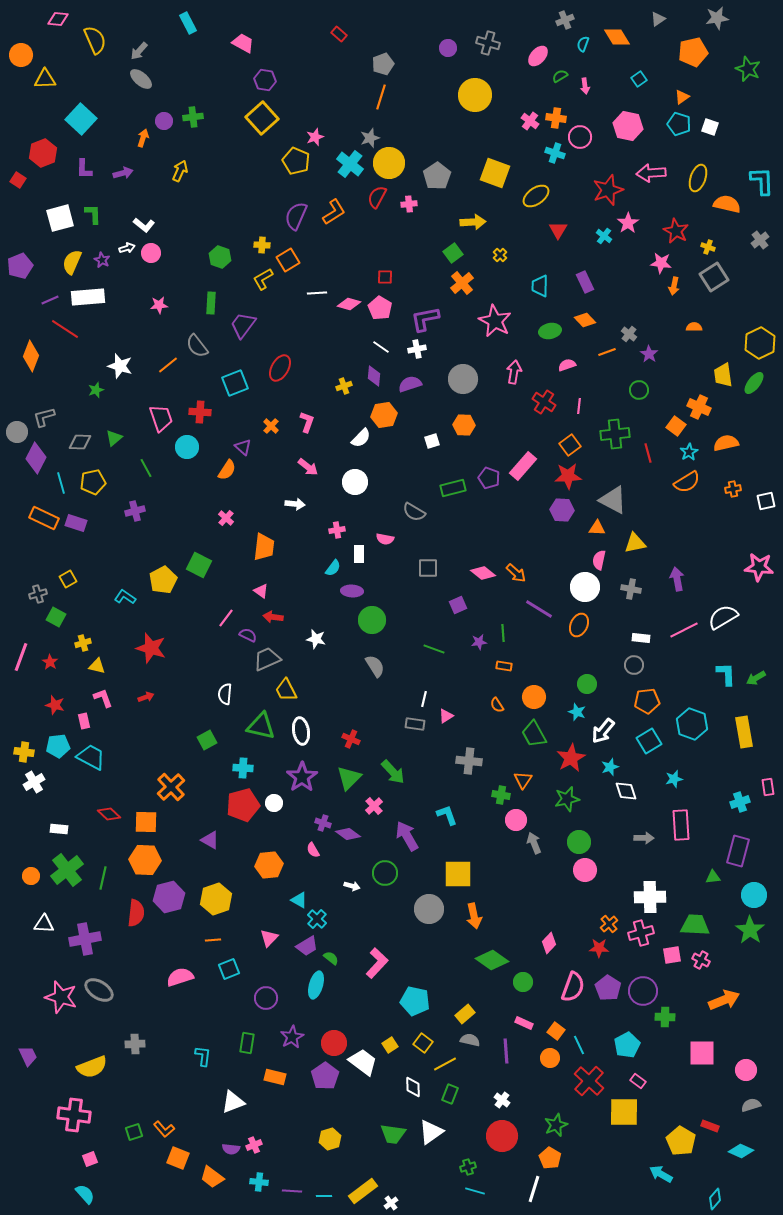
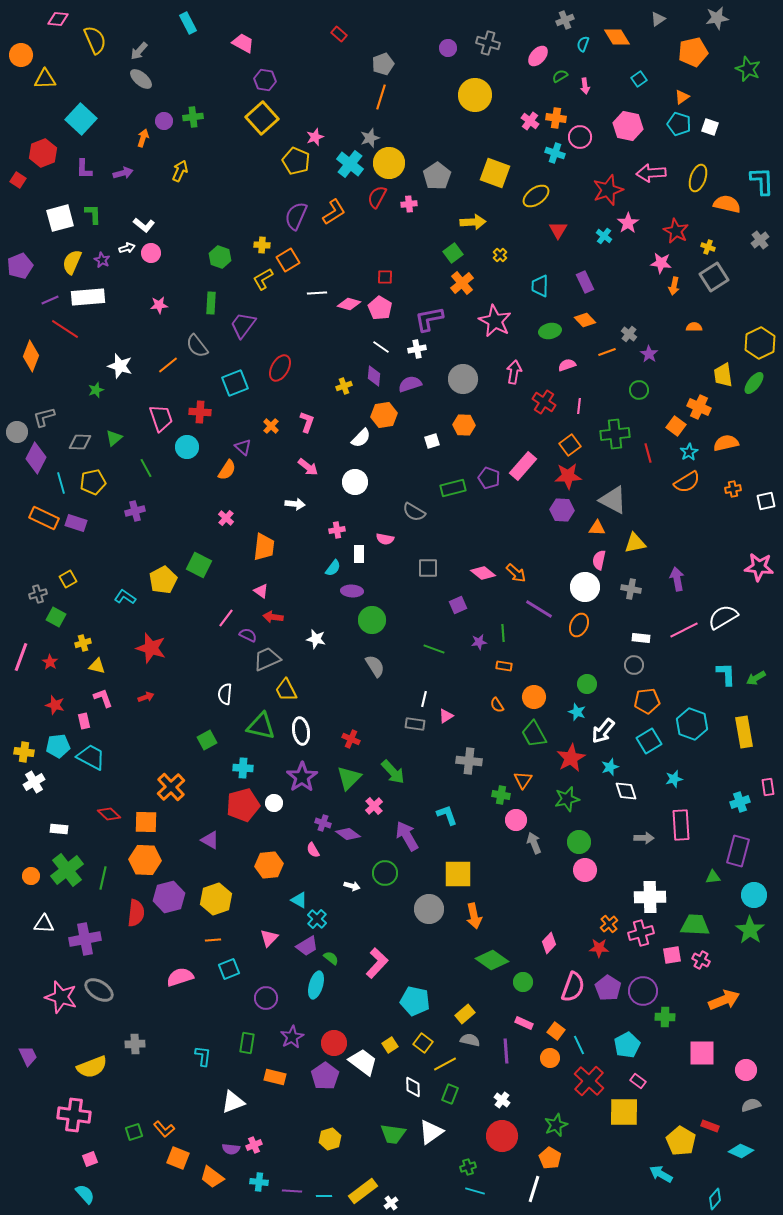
purple L-shape at (425, 319): moved 4 px right
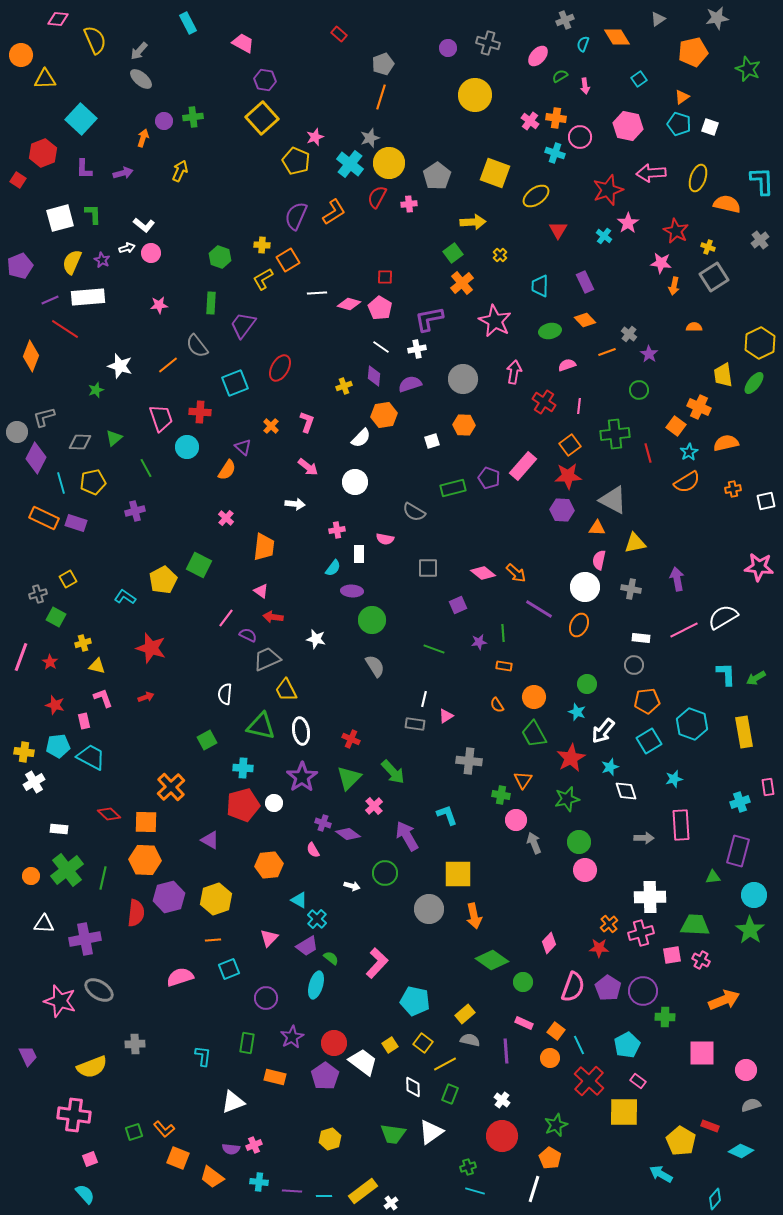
pink star at (61, 997): moved 1 px left, 4 px down
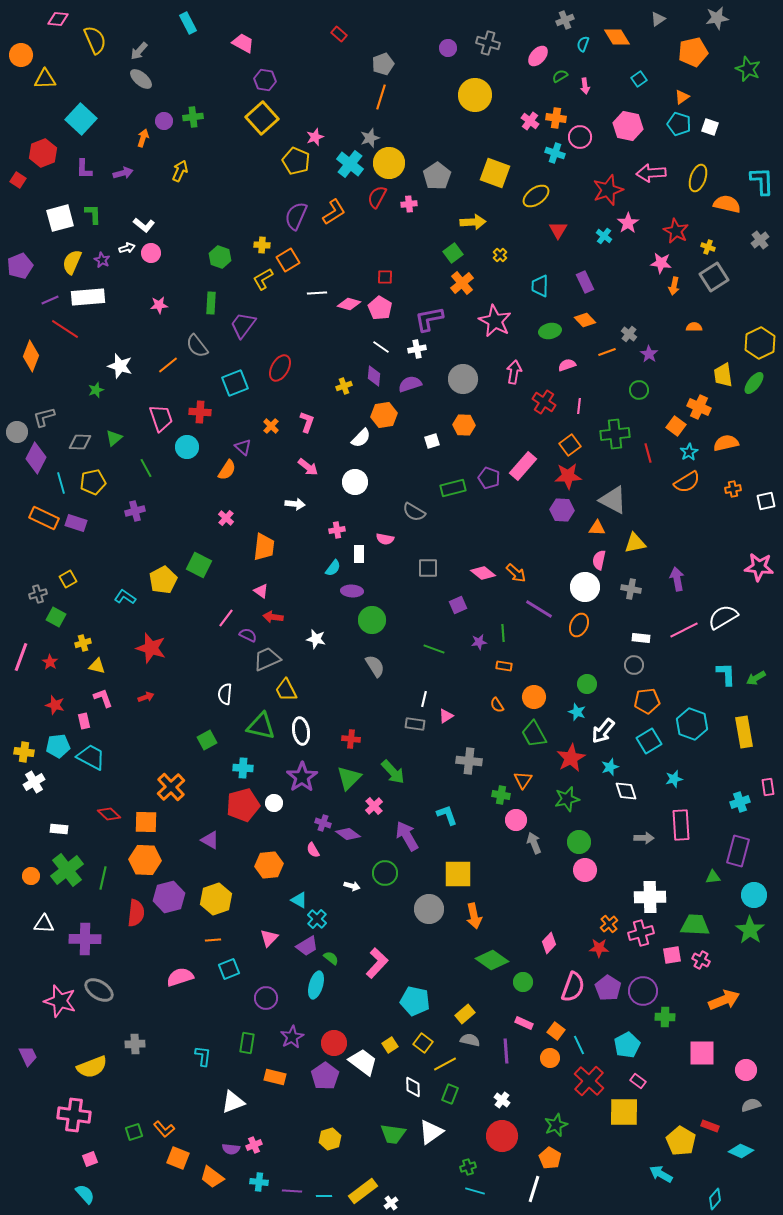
red cross at (351, 739): rotated 18 degrees counterclockwise
purple cross at (85, 939): rotated 12 degrees clockwise
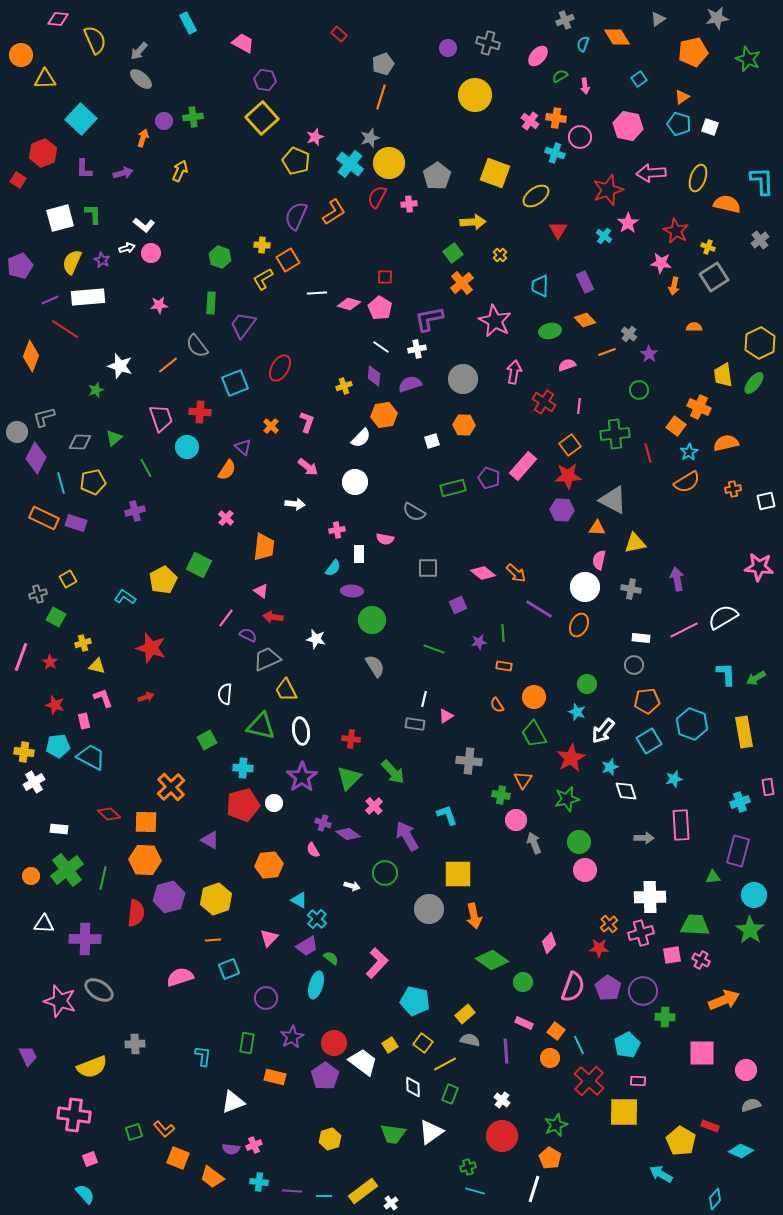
green star at (748, 69): moved 10 px up
pink rectangle at (638, 1081): rotated 35 degrees counterclockwise
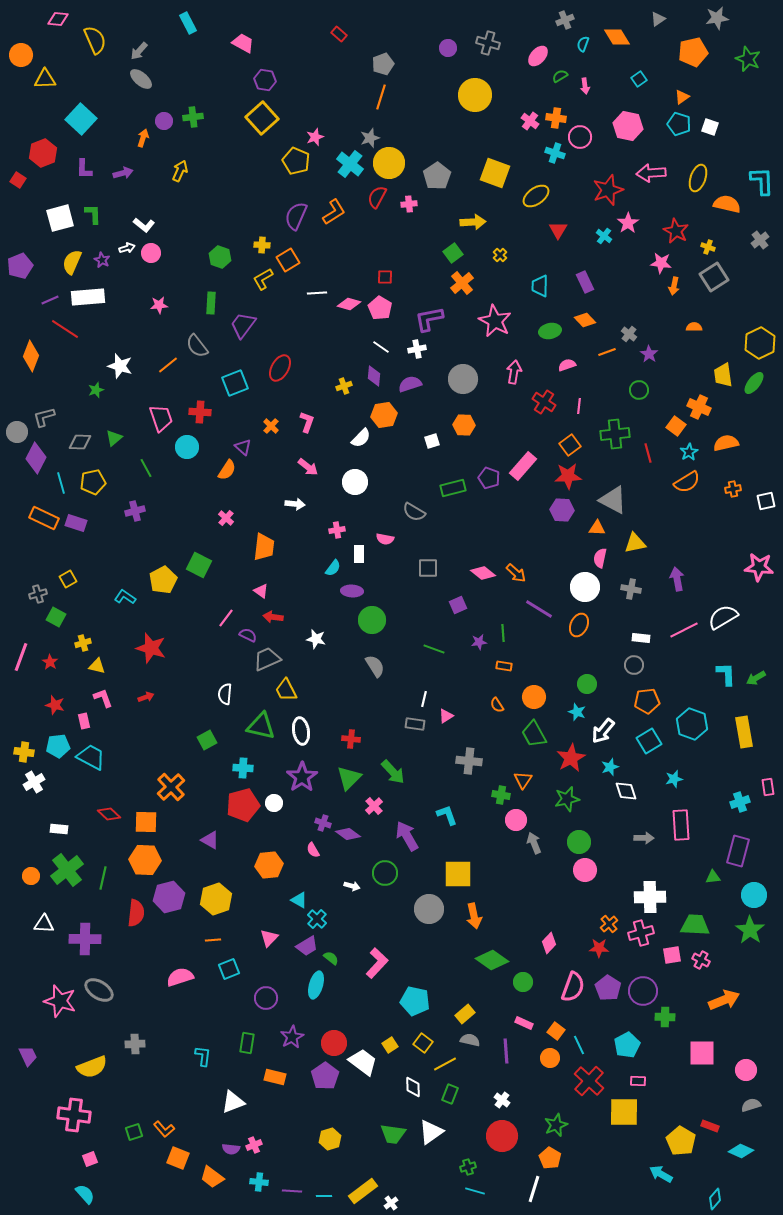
pink semicircle at (599, 560): moved 1 px right, 2 px up
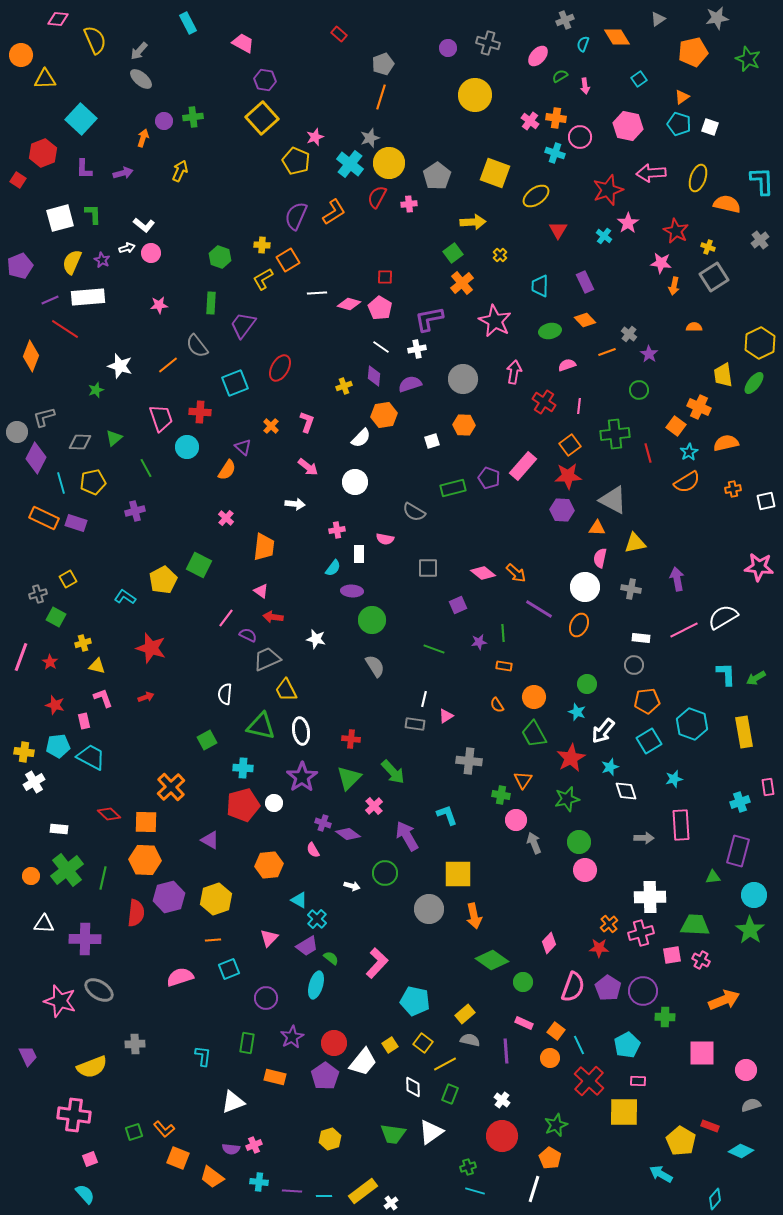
white trapezoid at (363, 1062): rotated 92 degrees clockwise
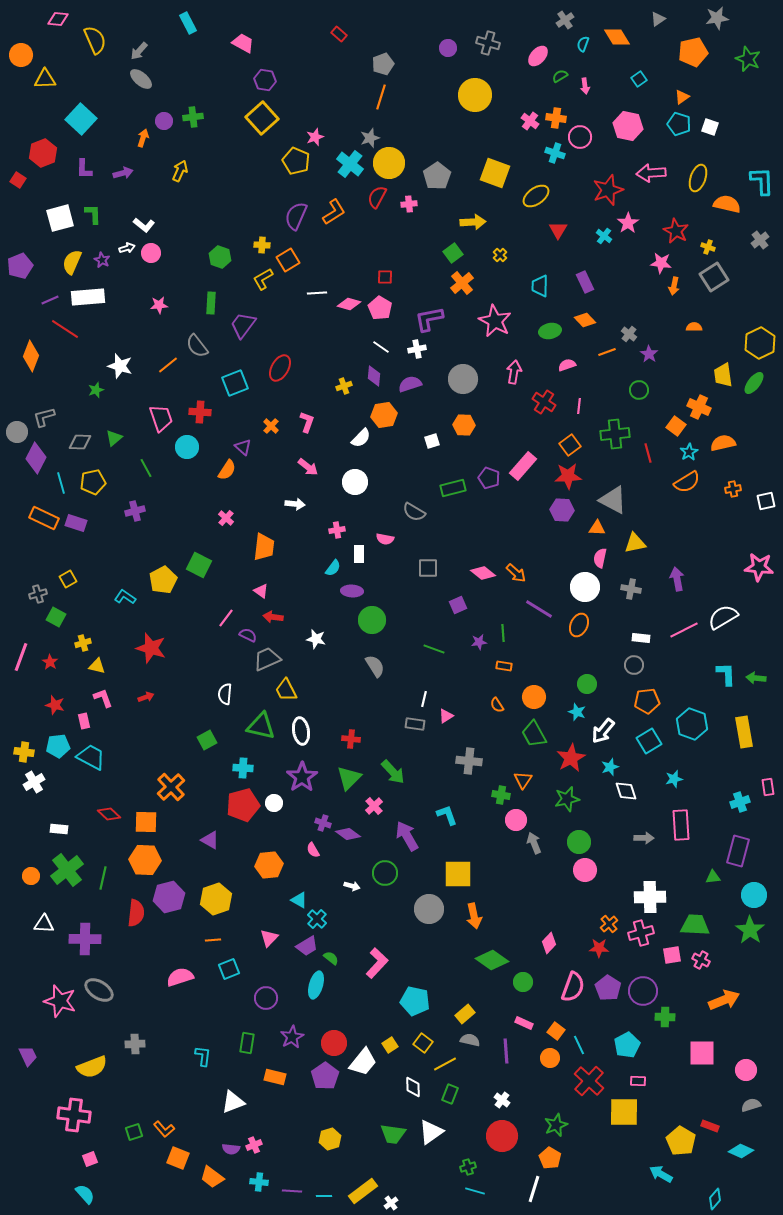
gray cross at (565, 20): rotated 12 degrees counterclockwise
orange semicircle at (726, 443): moved 3 px left
green arrow at (756, 678): rotated 36 degrees clockwise
